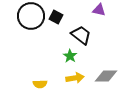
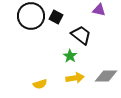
yellow semicircle: rotated 16 degrees counterclockwise
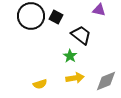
gray diamond: moved 5 px down; rotated 20 degrees counterclockwise
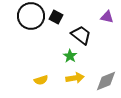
purple triangle: moved 8 px right, 7 px down
yellow semicircle: moved 1 px right, 4 px up
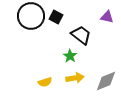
yellow semicircle: moved 4 px right, 2 px down
